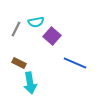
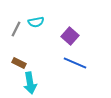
purple square: moved 18 px right
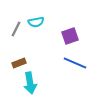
purple square: rotated 30 degrees clockwise
brown rectangle: rotated 48 degrees counterclockwise
